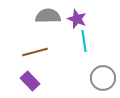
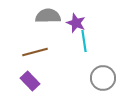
purple star: moved 1 px left, 4 px down
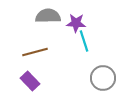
purple star: rotated 18 degrees counterclockwise
cyan line: rotated 10 degrees counterclockwise
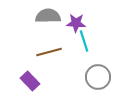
brown line: moved 14 px right
gray circle: moved 5 px left, 1 px up
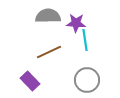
cyan line: moved 1 px right, 1 px up; rotated 10 degrees clockwise
brown line: rotated 10 degrees counterclockwise
gray circle: moved 11 px left, 3 px down
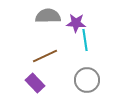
brown line: moved 4 px left, 4 px down
purple rectangle: moved 5 px right, 2 px down
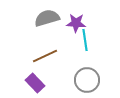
gray semicircle: moved 1 px left, 2 px down; rotated 15 degrees counterclockwise
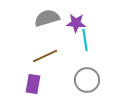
purple rectangle: moved 2 px left, 1 px down; rotated 54 degrees clockwise
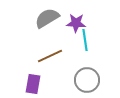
gray semicircle: rotated 15 degrees counterclockwise
brown line: moved 5 px right
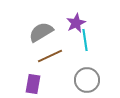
gray semicircle: moved 6 px left, 14 px down
purple star: rotated 30 degrees counterclockwise
